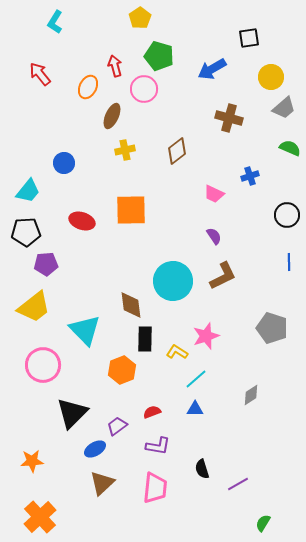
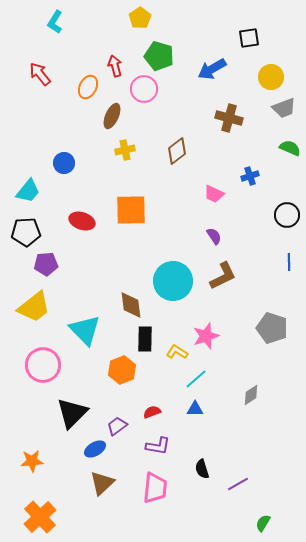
gray trapezoid at (284, 108): rotated 20 degrees clockwise
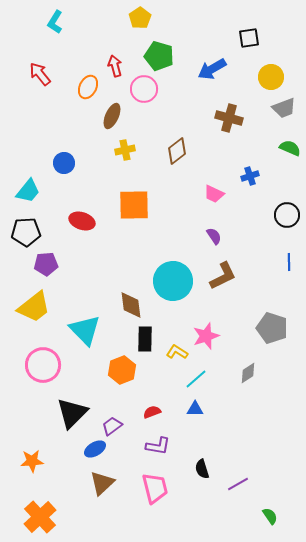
orange square at (131, 210): moved 3 px right, 5 px up
gray diamond at (251, 395): moved 3 px left, 22 px up
purple trapezoid at (117, 426): moved 5 px left
pink trapezoid at (155, 488): rotated 20 degrees counterclockwise
green semicircle at (263, 523): moved 7 px right, 7 px up; rotated 114 degrees clockwise
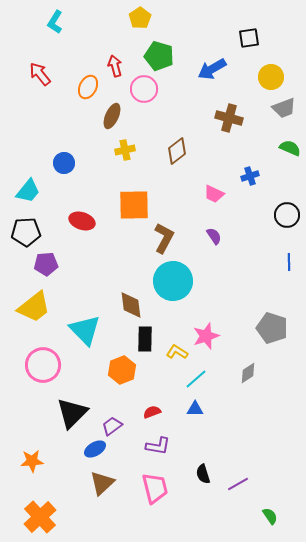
brown L-shape at (223, 276): moved 59 px left, 38 px up; rotated 36 degrees counterclockwise
black semicircle at (202, 469): moved 1 px right, 5 px down
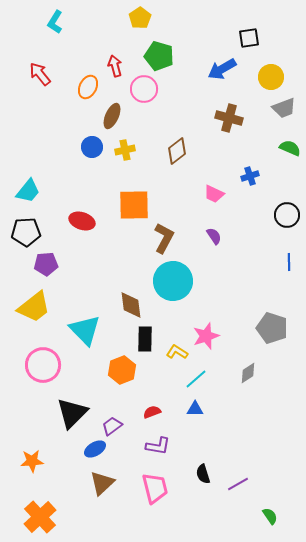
blue arrow at (212, 69): moved 10 px right
blue circle at (64, 163): moved 28 px right, 16 px up
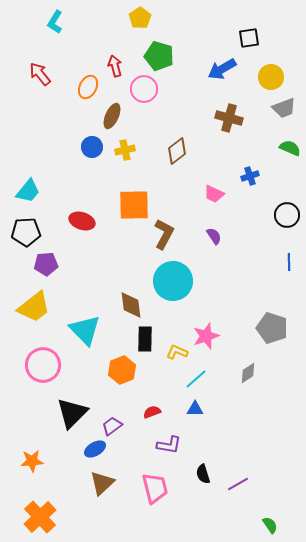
brown L-shape at (164, 238): moved 4 px up
yellow L-shape at (177, 352): rotated 10 degrees counterclockwise
purple L-shape at (158, 446): moved 11 px right, 1 px up
green semicircle at (270, 516): moved 9 px down
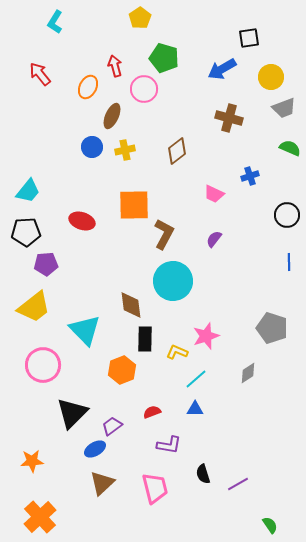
green pentagon at (159, 56): moved 5 px right, 2 px down
purple semicircle at (214, 236): moved 3 px down; rotated 108 degrees counterclockwise
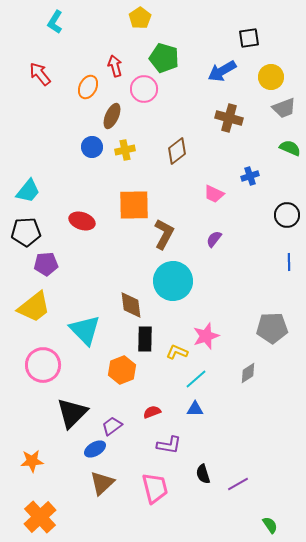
blue arrow at (222, 69): moved 2 px down
gray pentagon at (272, 328): rotated 20 degrees counterclockwise
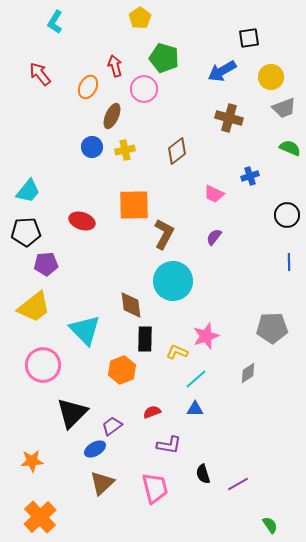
purple semicircle at (214, 239): moved 2 px up
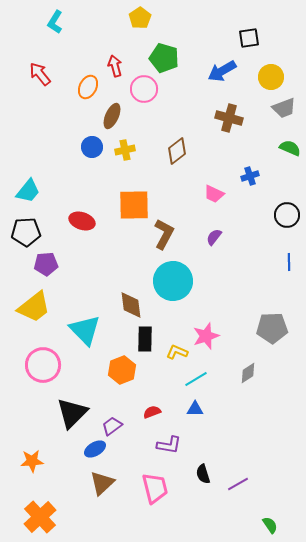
cyan line at (196, 379): rotated 10 degrees clockwise
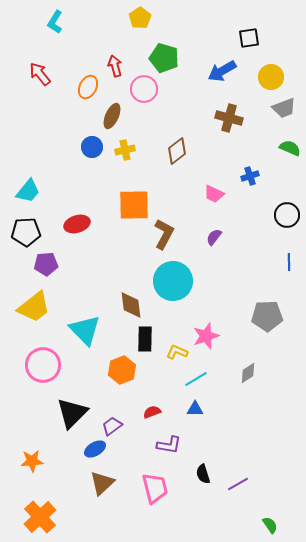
red ellipse at (82, 221): moved 5 px left, 3 px down; rotated 35 degrees counterclockwise
gray pentagon at (272, 328): moved 5 px left, 12 px up
